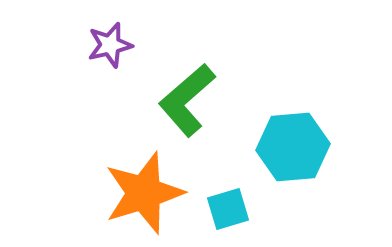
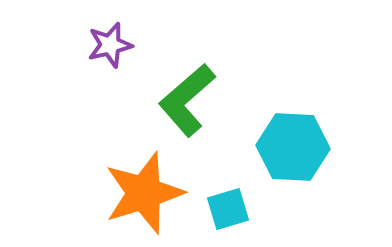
cyan hexagon: rotated 8 degrees clockwise
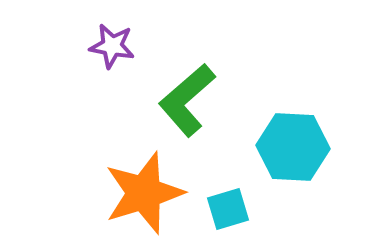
purple star: moved 2 px right, 1 px down; rotated 24 degrees clockwise
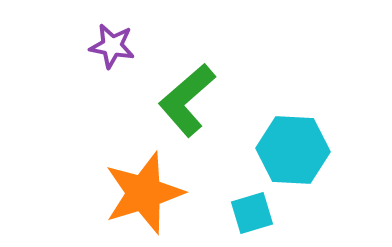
cyan hexagon: moved 3 px down
cyan square: moved 24 px right, 4 px down
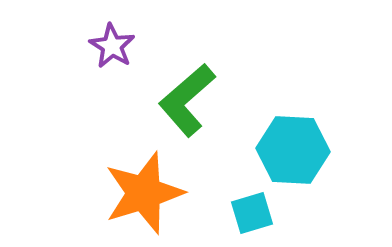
purple star: rotated 21 degrees clockwise
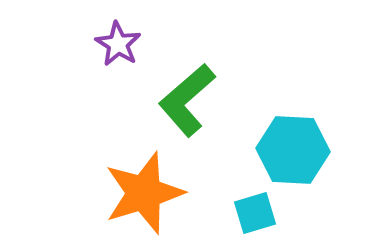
purple star: moved 6 px right, 2 px up
cyan square: moved 3 px right
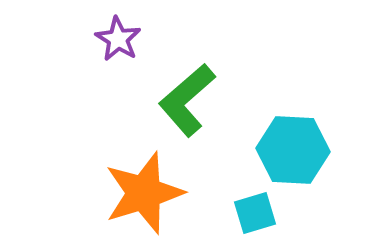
purple star: moved 5 px up
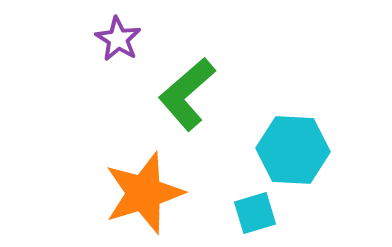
green L-shape: moved 6 px up
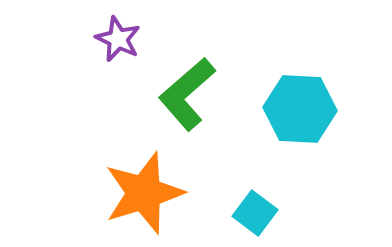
purple star: rotated 6 degrees counterclockwise
cyan hexagon: moved 7 px right, 41 px up
cyan square: rotated 36 degrees counterclockwise
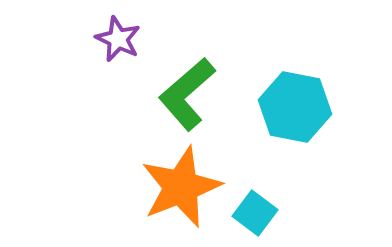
cyan hexagon: moved 5 px left, 2 px up; rotated 8 degrees clockwise
orange star: moved 37 px right, 6 px up; rotated 4 degrees counterclockwise
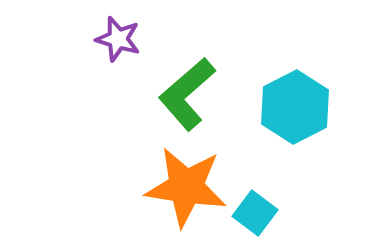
purple star: rotated 9 degrees counterclockwise
cyan hexagon: rotated 22 degrees clockwise
orange star: moved 5 px right; rotated 30 degrees clockwise
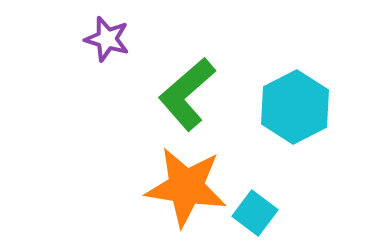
purple star: moved 11 px left
